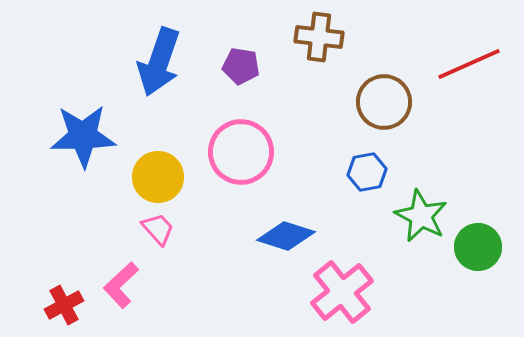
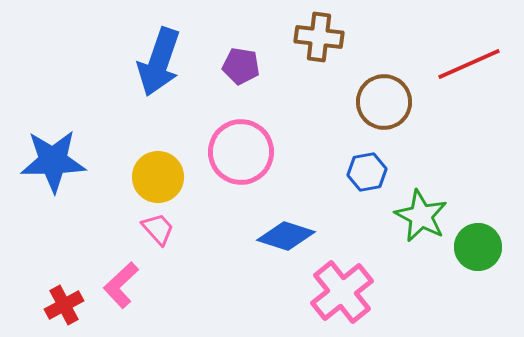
blue star: moved 30 px left, 25 px down
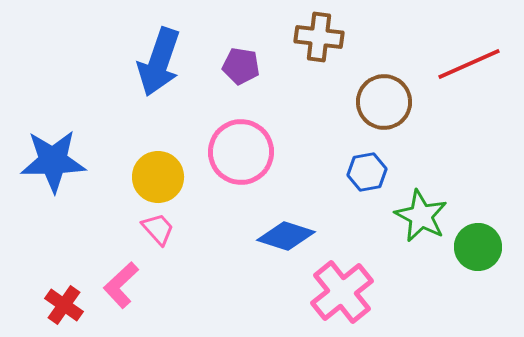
red cross: rotated 27 degrees counterclockwise
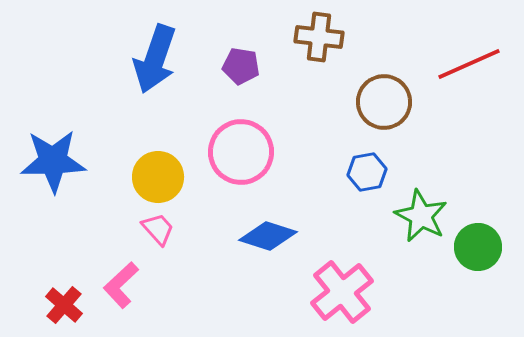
blue arrow: moved 4 px left, 3 px up
blue diamond: moved 18 px left
red cross: rotated 6 degrees clockwise
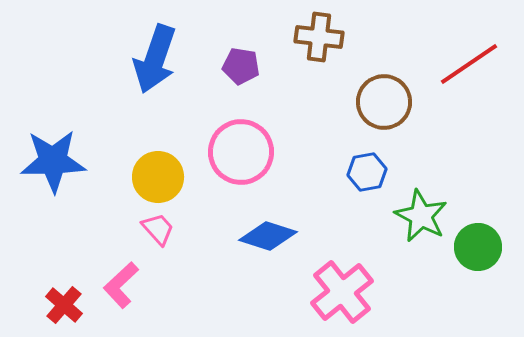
red line: rotated 10 degrees counterclockwise
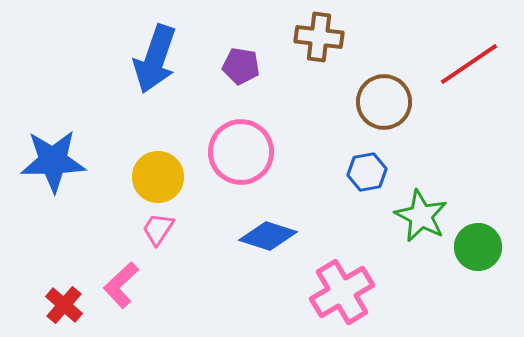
pink trapezoid: rotated 105 degrees counterclockwise
pink cross: rotated 8 degrees clockwise
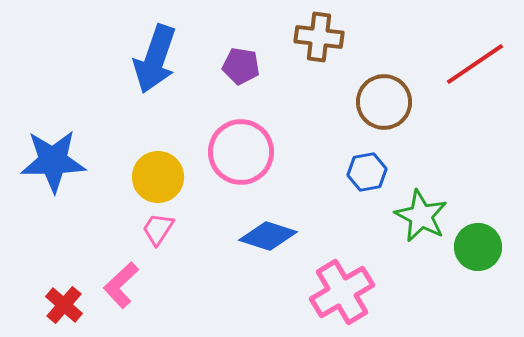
red line: moved 6 px right
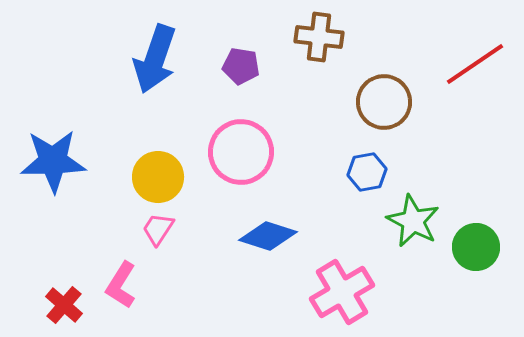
green star: moved 8 px left, 5 px down
green circle: moved 2 px left
pink L-shape: rotated 15 degrees counterclockwise
